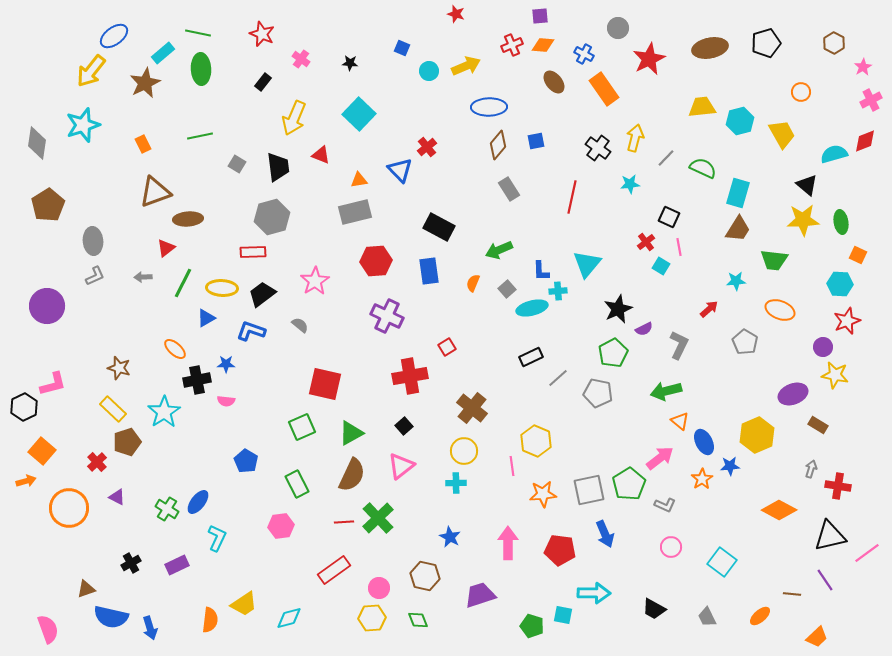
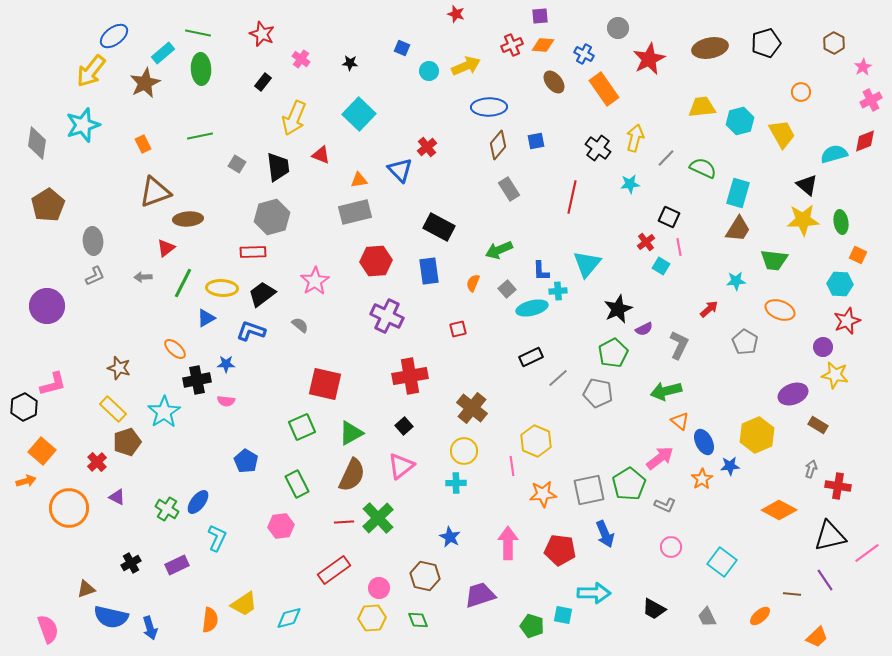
red square at (447, 347): moved 11 px right, 18 px up; rotated 18 degrees clockwise
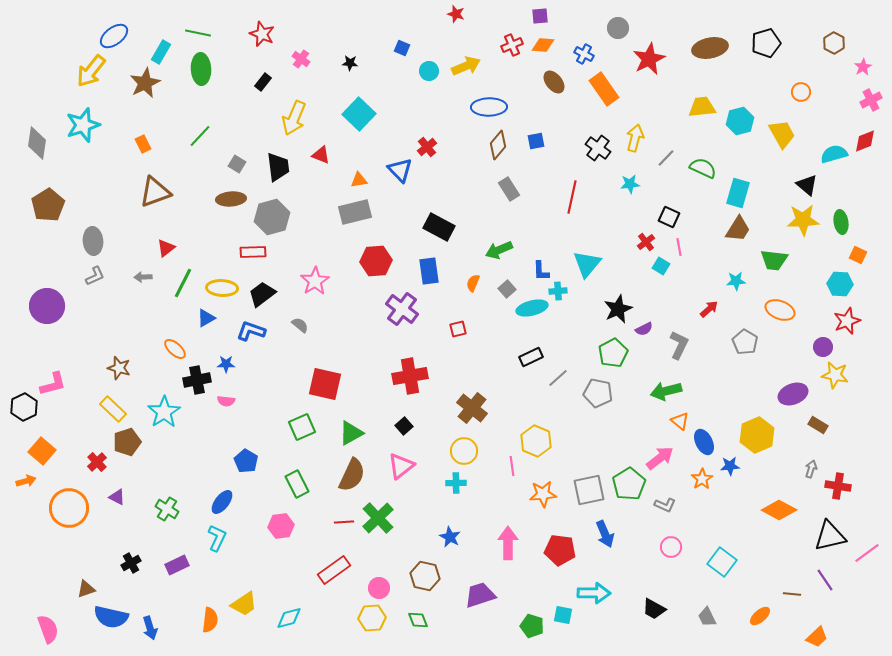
cyan rectangle at (163, 53): moved 2 px left, 1 px up; rotated 20 degrees counterclockwise
green line at (200, 136): rotated 35 degrees counterclockwise
brown ellipse at (188, 219): moved 43 px right, 20 px up
purple cross at (387, 316): moved 15 px right, 7 px up; rotated 12 degrees clockwise
blue ellipse at (198, 502): moved 24 px right
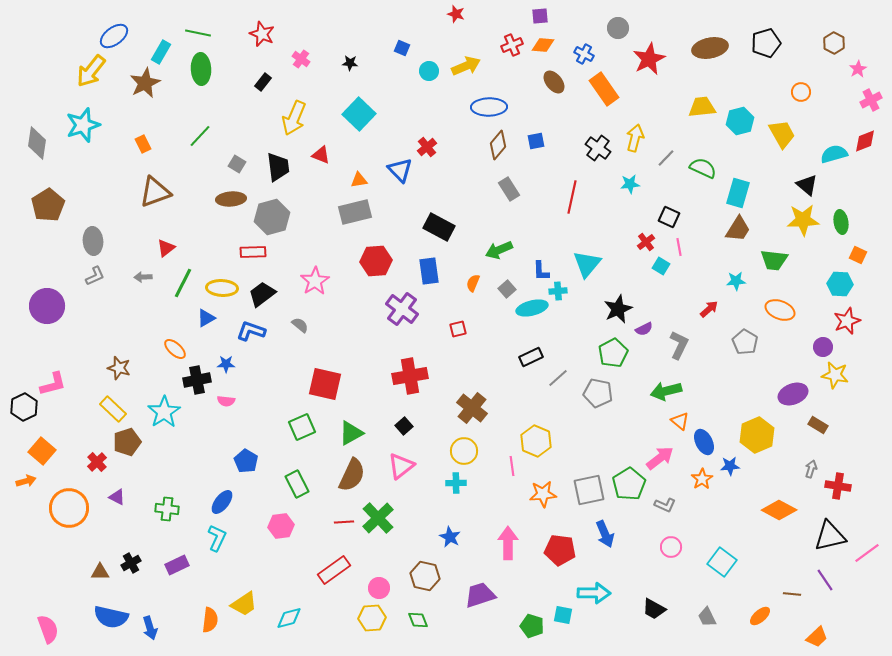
pink star at (863, 67): moved 5 px left, 2 px down
green cross at (167, 509): rotated 25 degrees counterclockwise
brown triangle at (86, 589): moved 14 px right, 17 px up; rotated 18 degrees clockwise
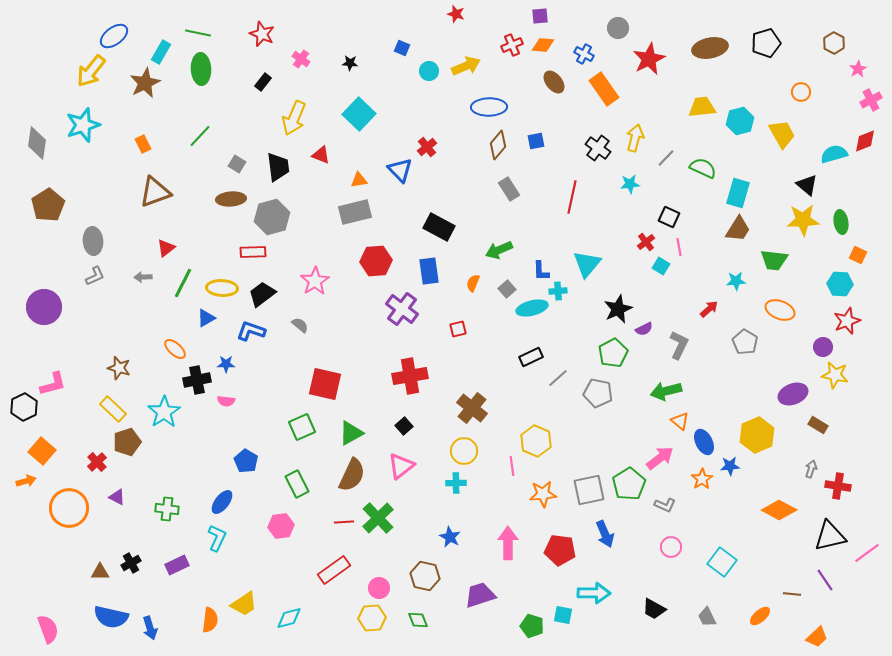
purple circle at (47, 306): moved 3 px left, 1 px down
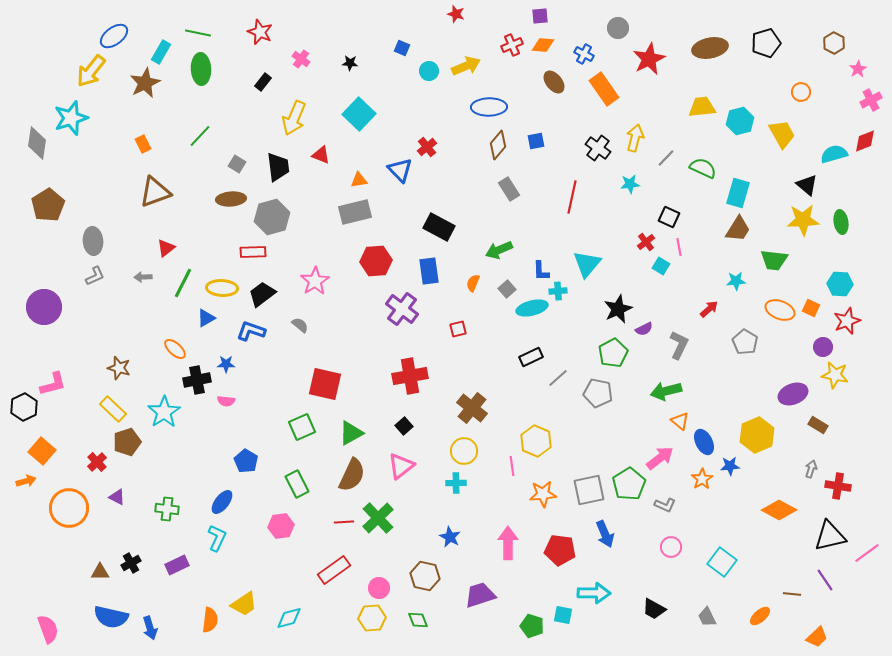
red star at (262, 34): moved 2 px left, 2 px up
cyan star at (83, 125): moved 12 px left, 7 px up
orange square at (858, 255): moved 47 px left, 53 px down
